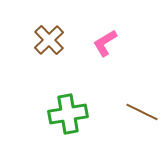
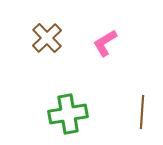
brown cross: moved 2 px left, 2 px up
brown line: rotated 68 degrees clockwise
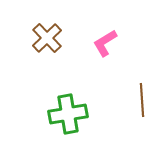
brown line: moved 12 px up; rotated 8 degrees counterclockwise
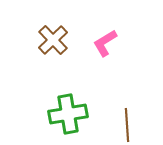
brown cross: moved 6 px right, 2 px down
brown line: moved 15 px left, 25 px down
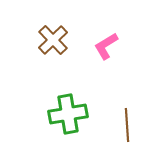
pink L-shape: moved 1 px right, 3 px down
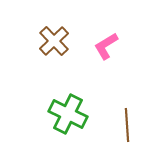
brown cross: moved 1 px right, 1 px down
green cross: rotated 36 degrees clockwise
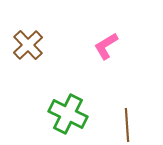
brown cross: moved 26 px left, 4 px down
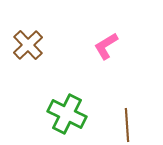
green cross: moved 1 px left
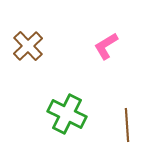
brown cross: moved 1 px down
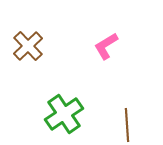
green cross: moved 3 px left; rotated 30 degrees clockwise
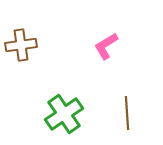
brown cross: moved 7 px left, 1 px up; rotated 36 degrees clockwise
brown line: moved 12 px up
